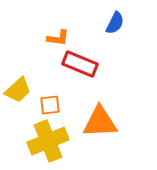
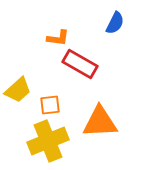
red rectangle: rotated 8 degrees clockwise
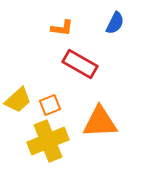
orange L-shape: moved 4 px right, 10 px up
yellow trapezoid: moved 10 px down
orange square: rotated 15 degrees counterclockwise
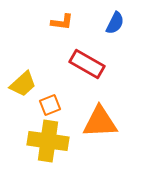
orange L-shape: moved 6 px up
red rectangle: moved 7 px right
yellow trapezoid: moved 5 px right, 16 px up
yellow cross: rotated 30 degrees clockwise
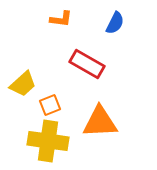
orange L-shape: moved 1 px left, 3 px up
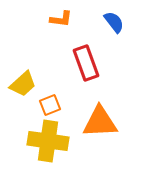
blue semicircle: moved 1 px left, 1 px up; rotated 65 degrees counterclockwise
red rectangle: moved 1 px left, 1 px up; rotated 40 degrees clockwise
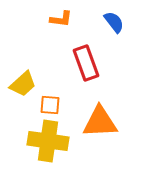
orange square: rotated 25 degrees clockwise
